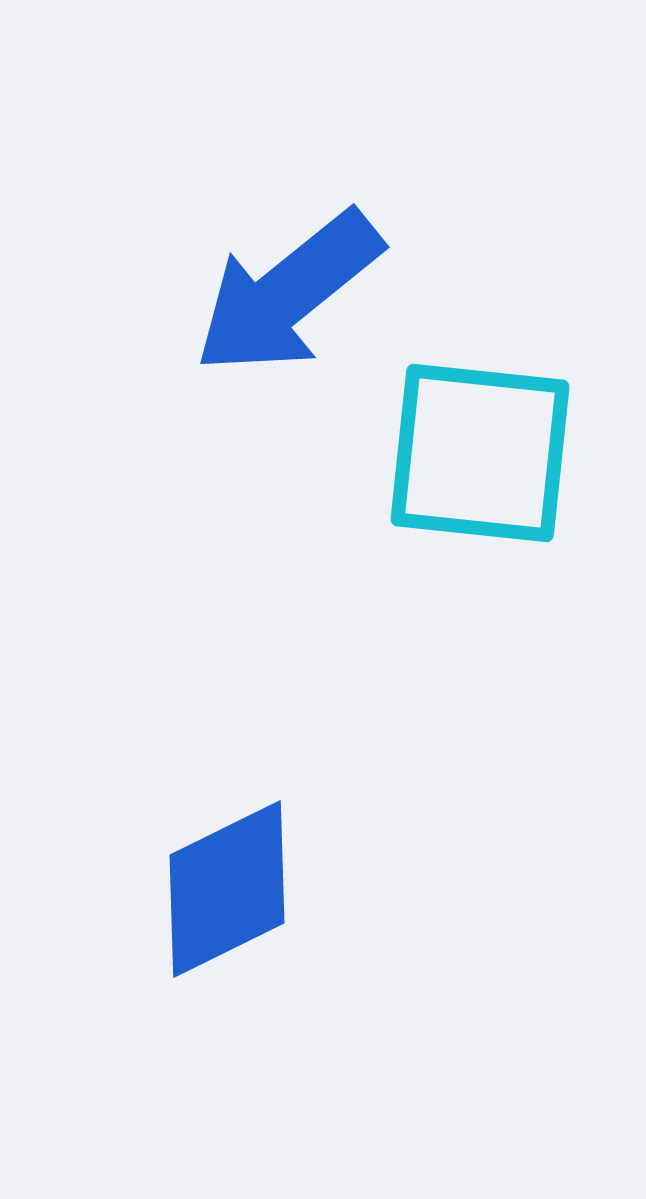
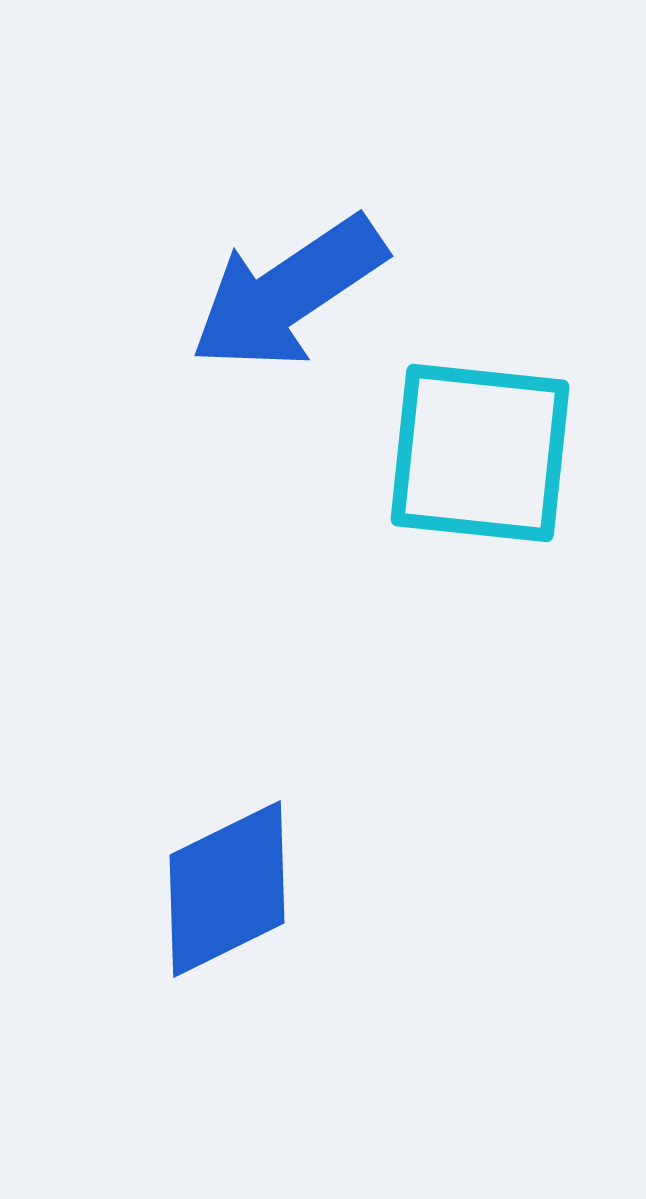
blue arrow: rotated 5 degrees clockwise
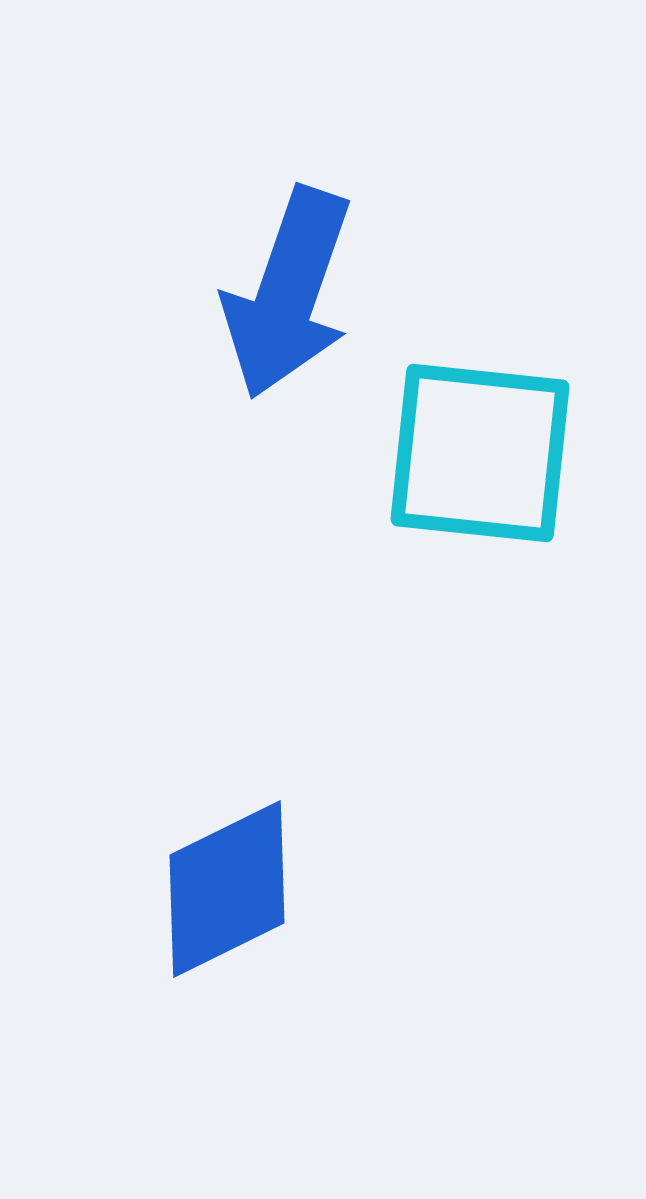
blue arrow: rotated 37 degrees counterclockwise
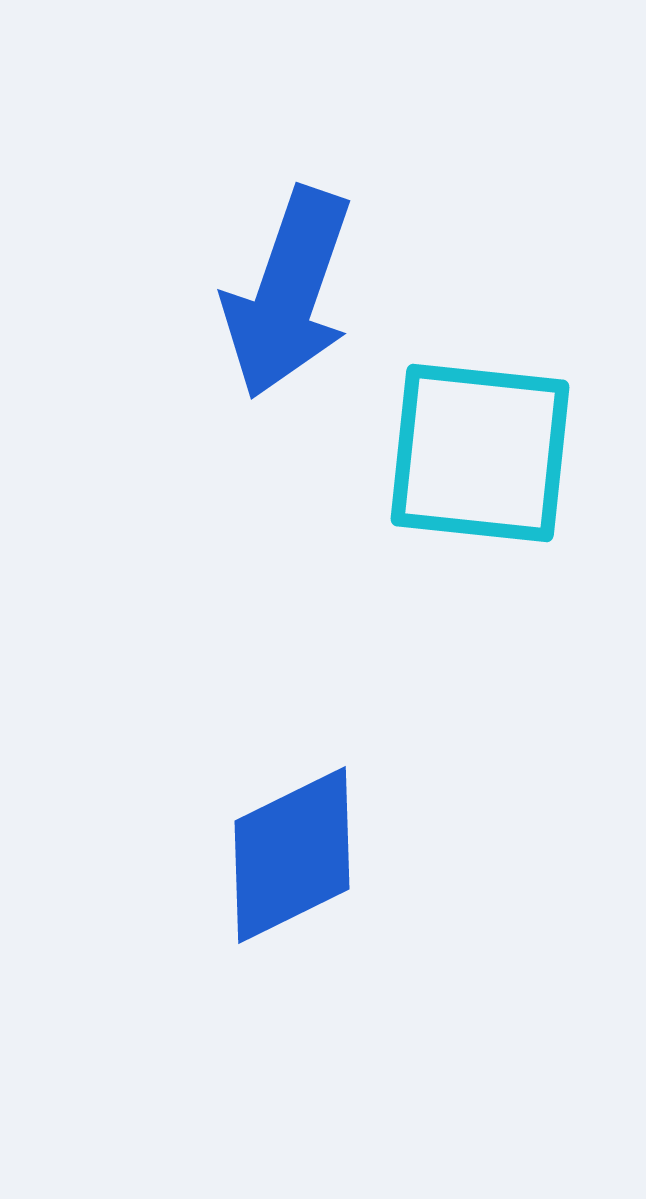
blue diamond: moved 65 px right, 34 px up
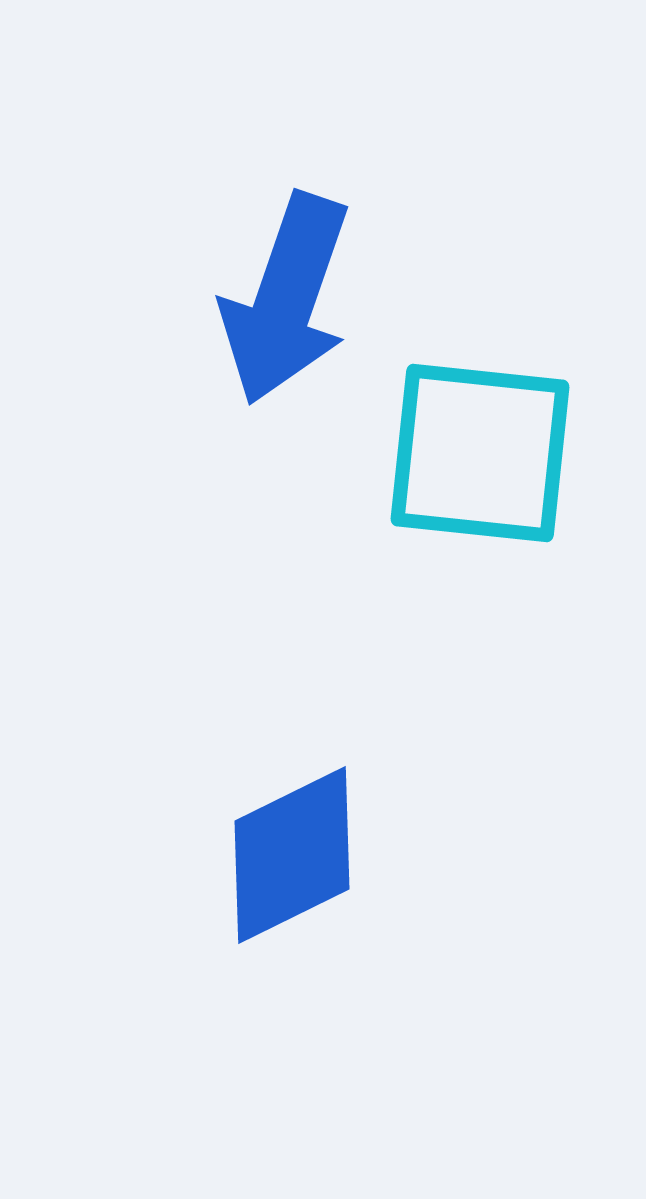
blue arrow: moved 2 px left, 6 px down
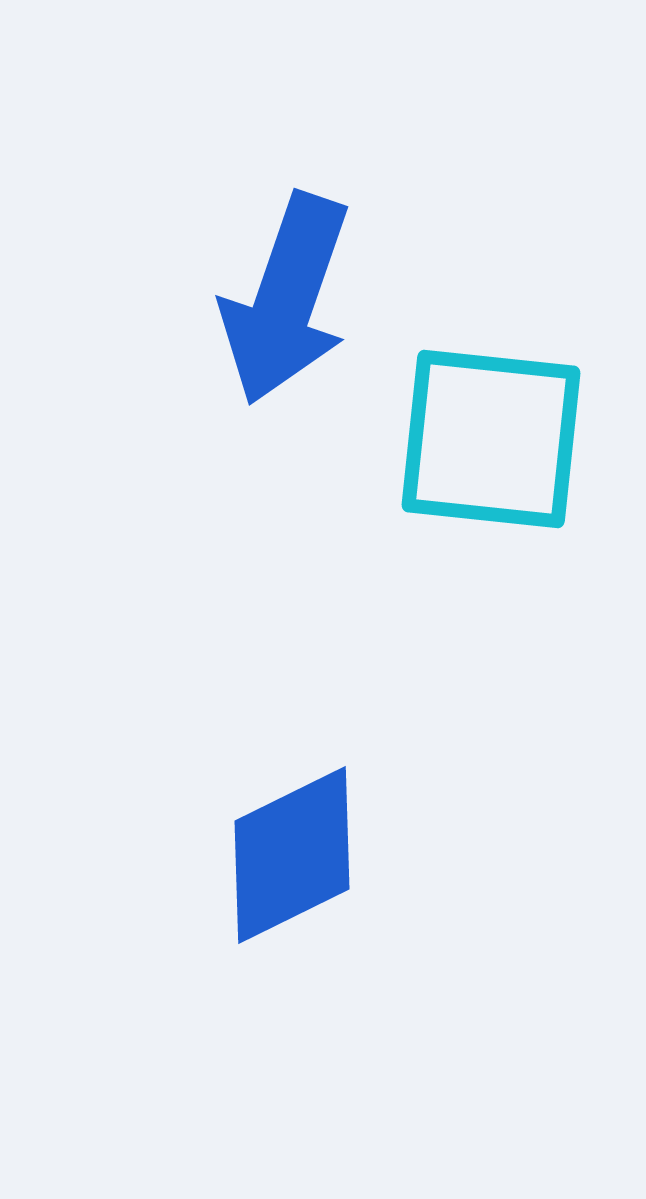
cyan square: moved 11 px right, 14 px up
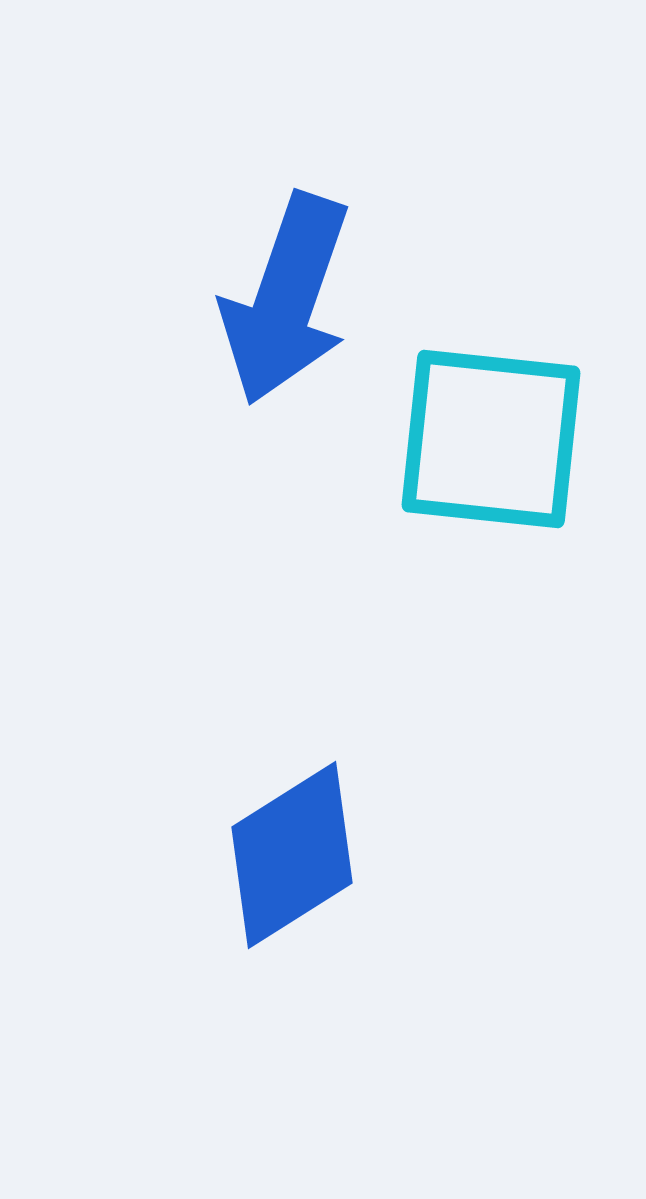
blue diamond: rotated 6 degrees counterclockwise
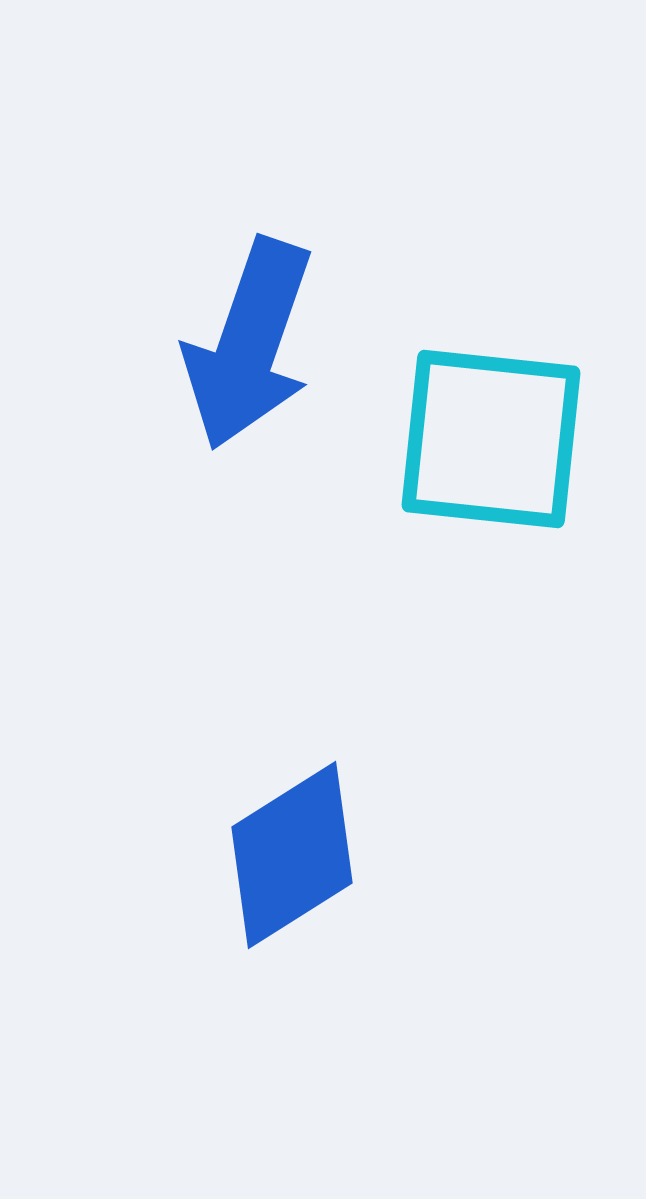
blue arrow: moved 37 px left, 45 px down
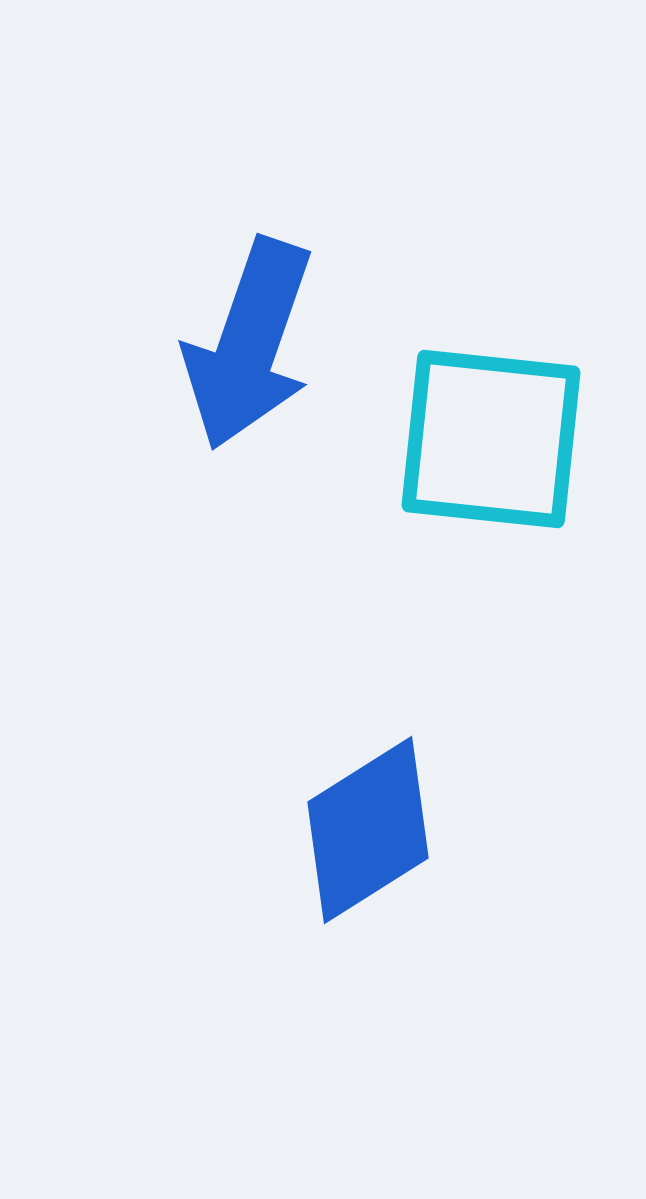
blue diamond: moved 76 px right, 25 px up
